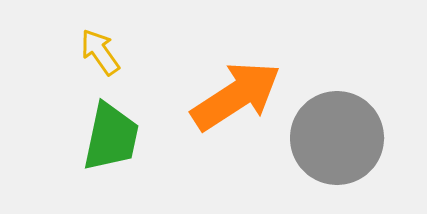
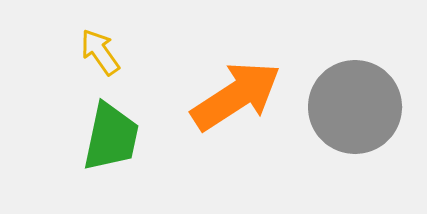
gray circle: moved 18 px right, 31 px up
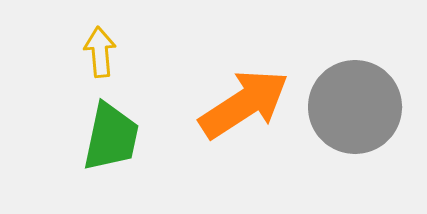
yellow arrow: rotated 30 degrees clockwise
orange arrow: moved 8 px right, 8 px down
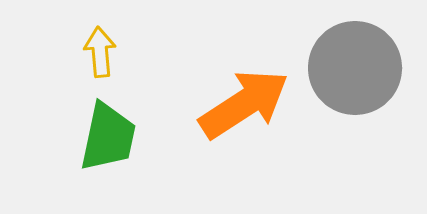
gray circle: moved 39 px up
green trapezoid: moved 3 px left
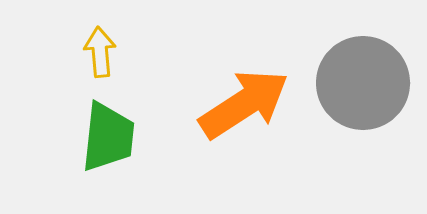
gray circle: moved 8 px right, 15 px down
green trapezoid: rotated 6 degrees counterclockwise
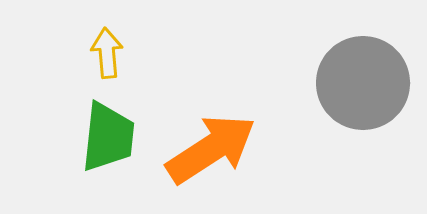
yellow arrow: moved 7 px right, 1 px down
orange arrow: moved 33 px left, 45 px down
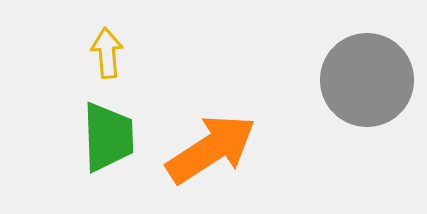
gray circle: moved 4 px right, 3 px up
green trapezoid: rotated 8 degrees counterclockwise
